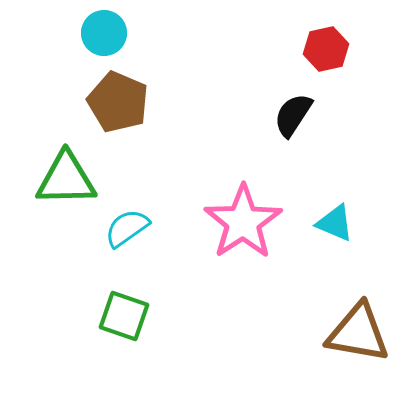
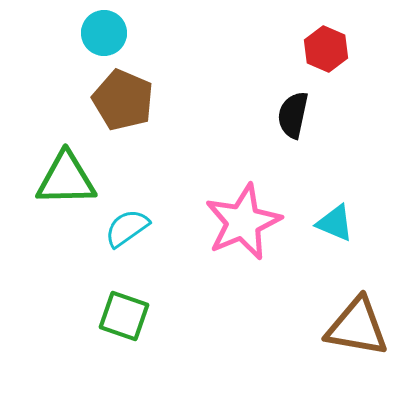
red hexagon: rotated 24 degrees counterclockwise
brown pentagon: moved 5 px right, 2 px up
black semicircle: rotated 21 degrees counterclockwise
pink star: rotated 10 degrees clockwise
brown triangle: moved 1 px left, 6 px up
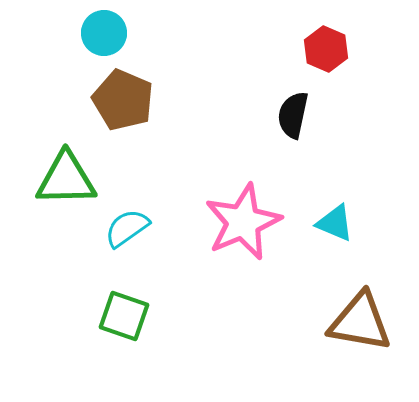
brown triangle: moved 3 px right, 5 px up
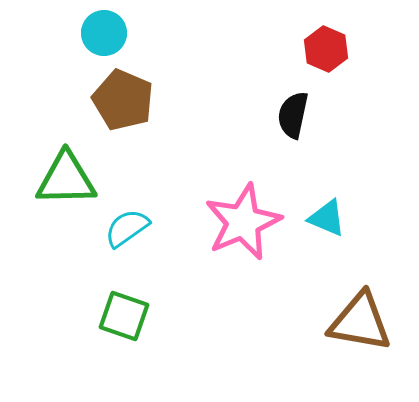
cyan triangle: moved 8 px left, 5 px up
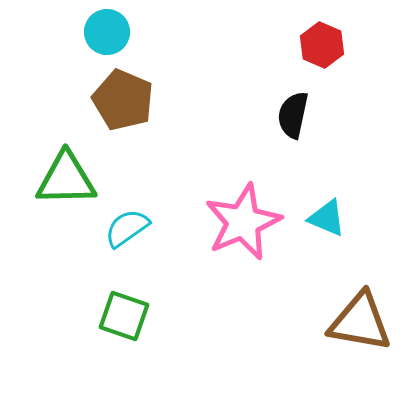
cyan circle: moved 3 px right, 1 px up
red hexagon: moved 4 px left, 4 px up
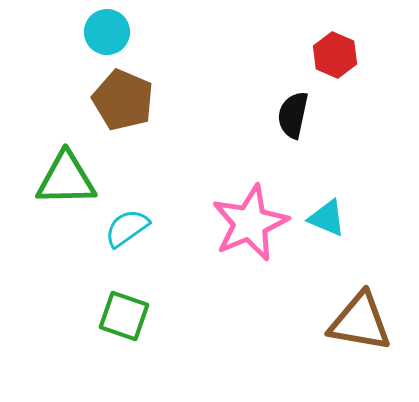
red hexagon: moved 13 px right, 10 px down
pink star: moved 7 px right, 1 px down
